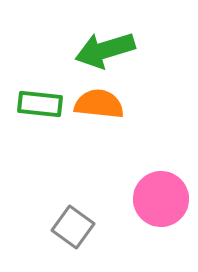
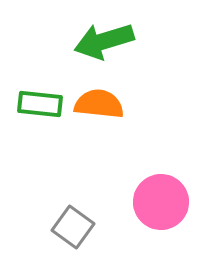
green arrow: moved 1 px left, 9 px up
pink circle: moved 3 px down
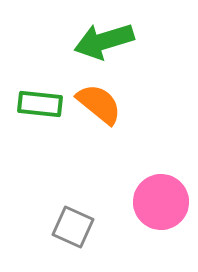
orange semicircle: rotated 33 degrees clockwise
gray square: rotated 12 degrees counterclockwise
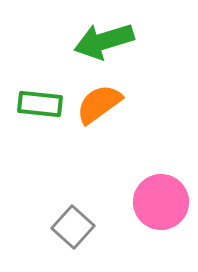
orange semicircle: rotated 75 degrees counterclockwise
gray square: rotated 18 degrees clockwise
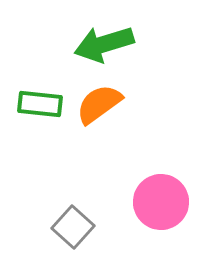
green arrow: moved 3 px down
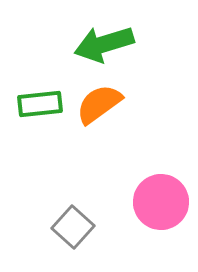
green rectangle: rotated 12 degrees counterclockwise
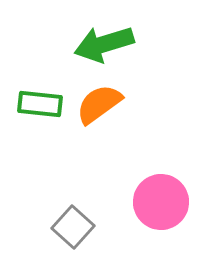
green rectangle: rotated 12 degrees clockwise
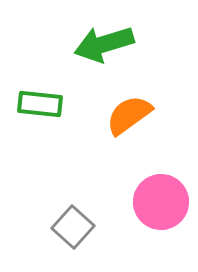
orange semicircle: moved 30 px right, 11 px down
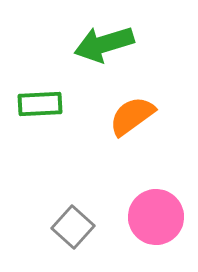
green rectangle: rotated 9 degrees counterclockwise
orange semicircle: moved 3 px right, 1 px down
pink circle: moved 5 px left, 15 px down
